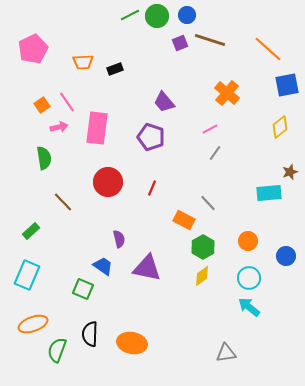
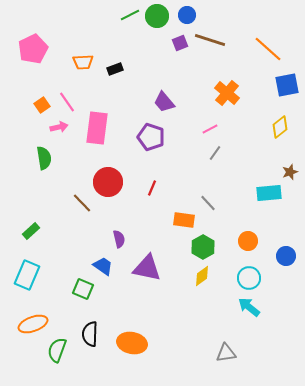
brown line at (63, 202): moved 19 px right, 1 px down
orange rectangle at (184, 220): rotated 20 degrees counterclockwise
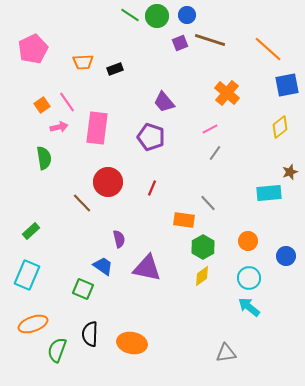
green line at (130, 15): rotated 60 degrees clockwise
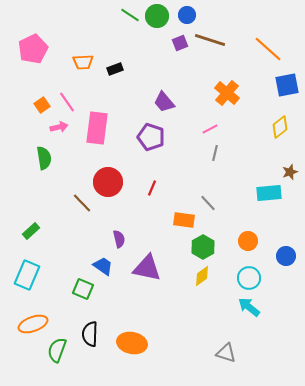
gray line at (215, 153): rotated 21 degrees counterclockwise
gray triangle at (226, 353): rotated 25 degrees clockwise
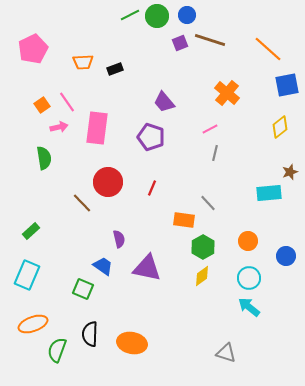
green line at (130, 15): rotated 60 degrees counterclockwise
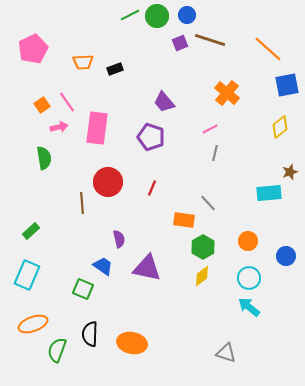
brown line at (82, 203): rotated 40 degrees clockwise
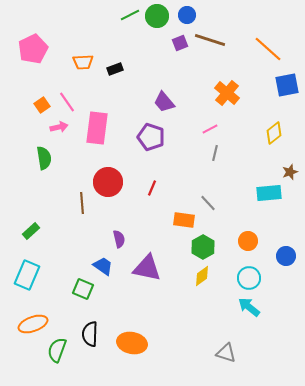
yellow diamond at (280, 127): moved 6 px left, 6 px down
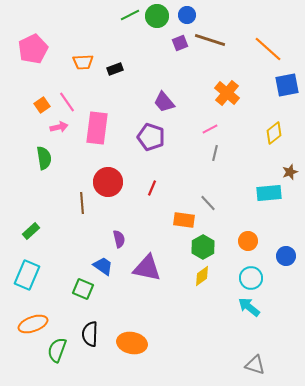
cyan circle at (249, 278): moved 2 px right
gray triangle at (226, 353): moved 29 px right, 12 px down
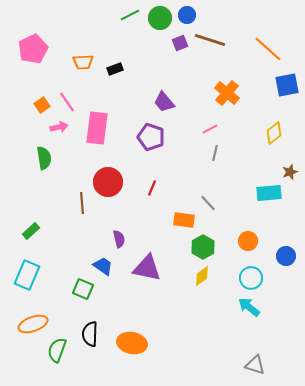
green circle at (157, 16): moved 3 px right, 2 px down
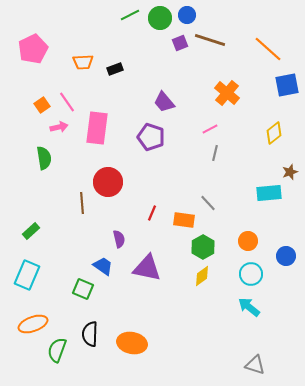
red line at (152, 188): moved 25 px down
cyan circle at (251, 278): moved 4 px up
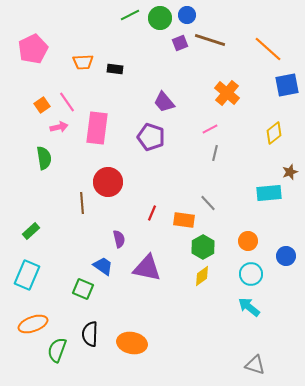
black rectangle at (115, 69): rotated 28 degrees clockwise
